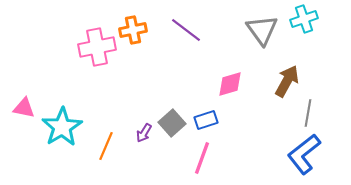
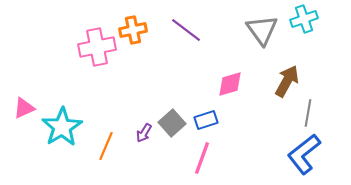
pink triangle: rotated 35 degrees counterclockwise
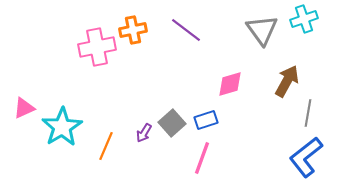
blue L-shape: moved 2 px right, 3 px down
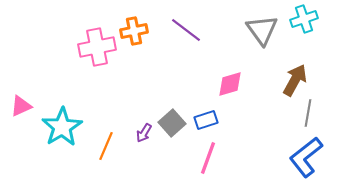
orange cross: moved 1 px right, 1 px down
brown arrow: moved 8 px right, 1 px up
pink triangle: moved 3 px left, 2 px up
pink line: moved 6 px right
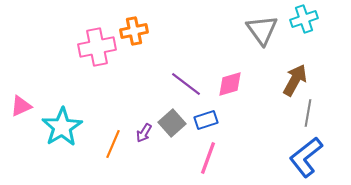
purple line: moved 54 px down
orange line: moved 7 px right, 2 px up
